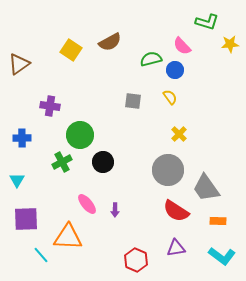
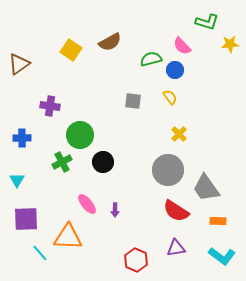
cyan line: moved 1 px left, 2 px up
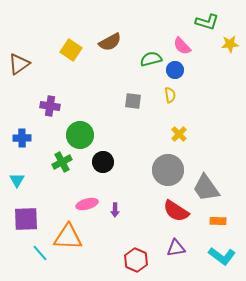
yellow semicircle: moved 2 px up; rotated 28 degrees clockwise
pink ellipse: rotated 65 degrees counterclockwise
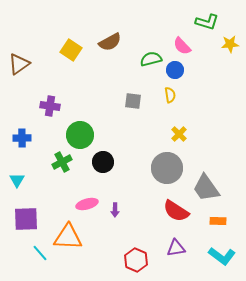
gray circle: moved 1 px left, 2 px up
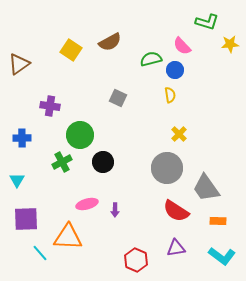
gray square: moved 15 px left, 3 px up; rotated 18 degrees clockwise
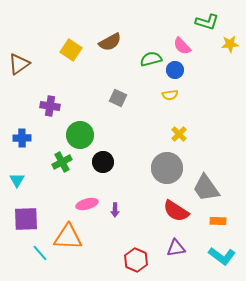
yellow semicircle: rotated 91 degrees clockwise
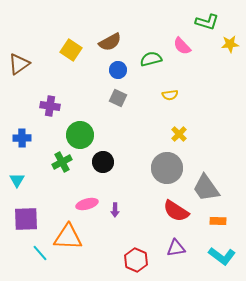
blue circle: moved 57 px left
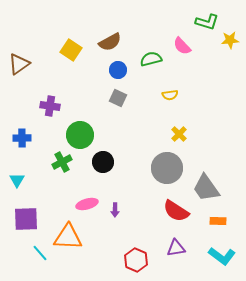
yellow star: moved 4 px up
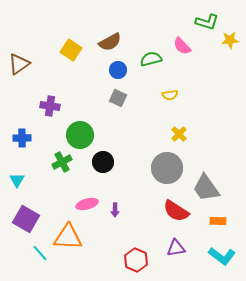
purple square: rotated 32 degrees clockwise
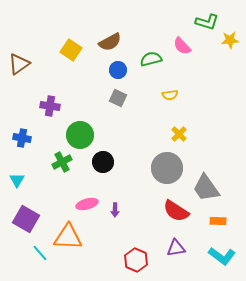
blue cross: rotated 12 degrees clockwise
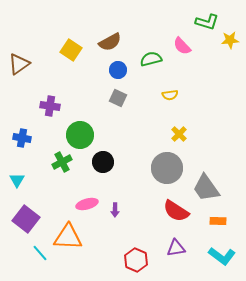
purple square: rotated 8 degrees clockwise
